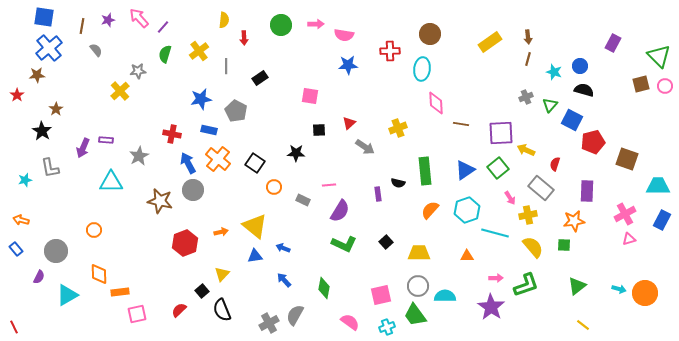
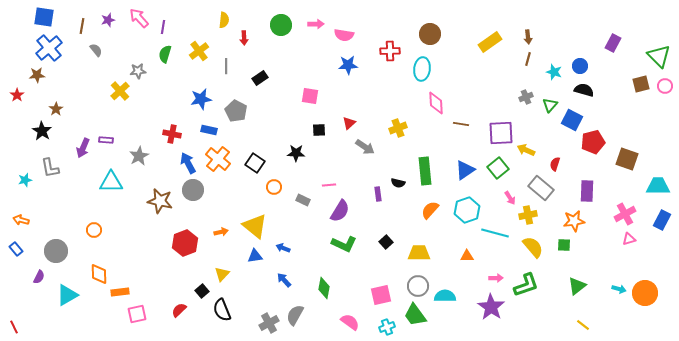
purple line at (163, 27): rotated 32 degrees counterclockwise
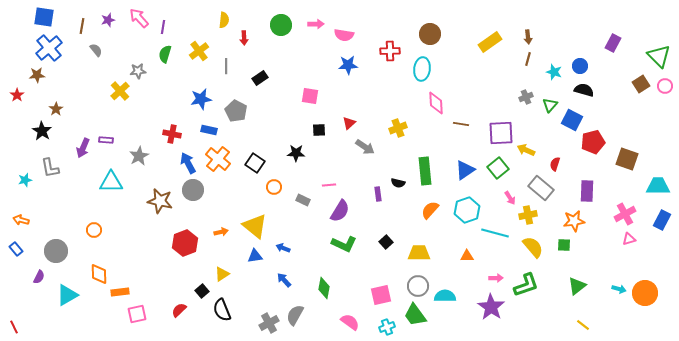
brown square at (641, 84): rotated 18 degrees counterclockwise
yellow triangle at (222, 274): rotated 14 degrees clockwise
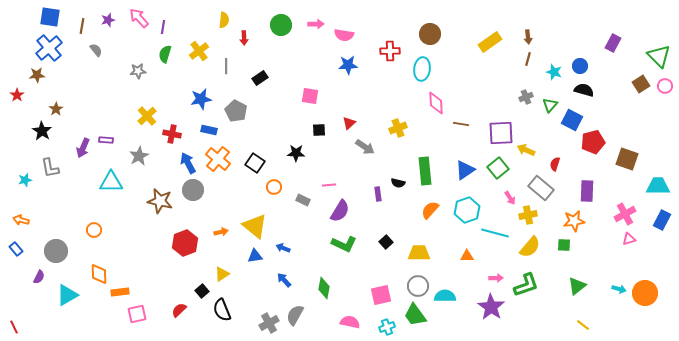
blue square at (44, 17): moved 6 px right
yellow cross at (120, 91): moved 27 px right, 25 px down
yellow semicircle at (533, 247): moved 3 px left; rotated 80 degrees clockwise
pink semicircle at (350, 322): rotated 24 degrees counterclockwise
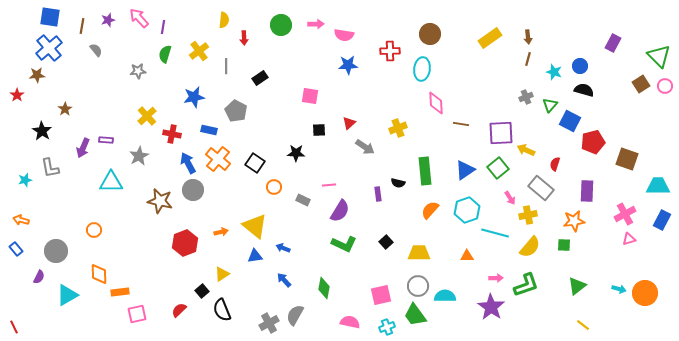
yellow rectangle at (490, 42): moved 4 px up
blue star at (201, 99): moved 7 px left, 2 px up
brown star at (56, 109): moved 9 px right
blue square at (572, 120): moved 2 px left, 1 px down
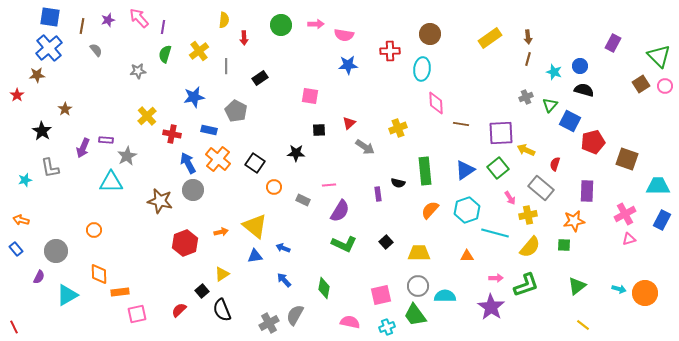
gray star at (139, 156): moved 12 px left
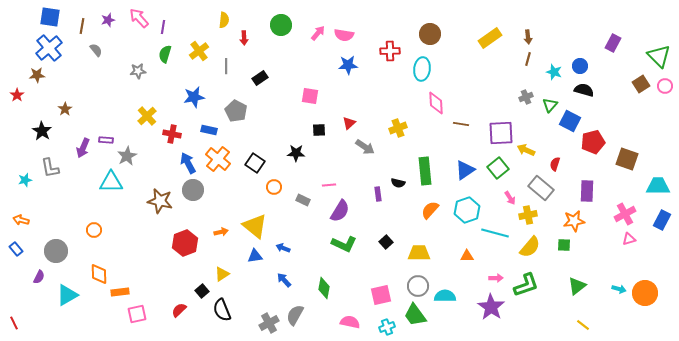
pink arrow at (316, 24): moved 2 px right, 9 px down; rotated 49 degrees counterclockwise
red line at (14, 327): moved 4 px up
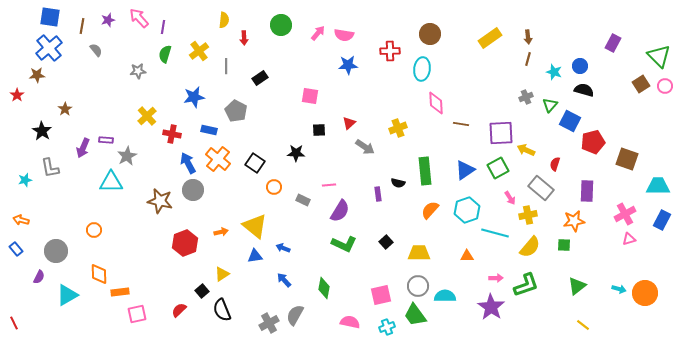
green square at (498, 168): rotated 10 degrees clockwise
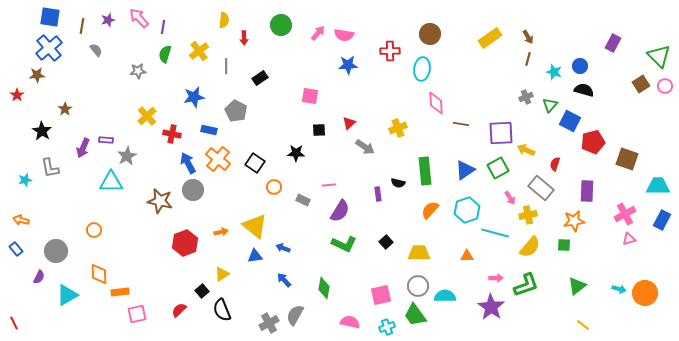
brown arrow at (528, 37): rotated 24 degrees counterclockwise
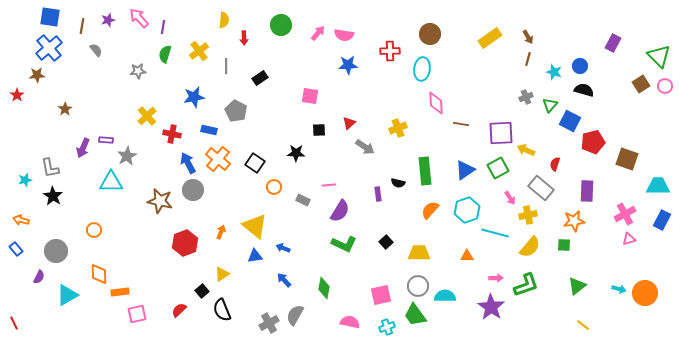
black star at (42, 131): moved 11 px right, 65 px down
orange arrow at (221, 232): rotated 56 degrees counterclockwise
